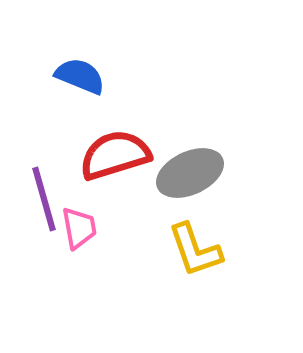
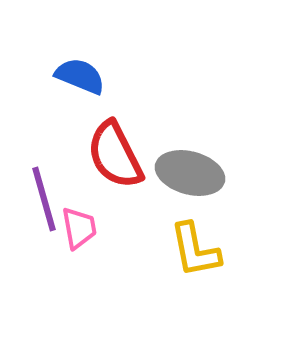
red semicircle: rotated 100 degrees counterclockwise
gray ellipse: rotated 40 degrees clockwise
yellow L-shape: rotated 8 degrees clockwise
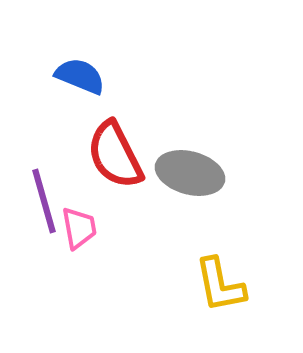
purple line: moved 2 px down
yellow L-shape: moved 25 px right, 35 px down
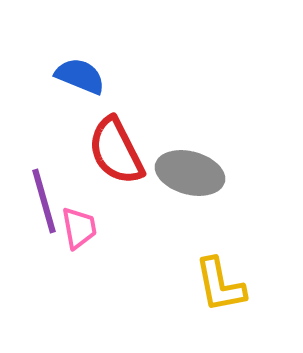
red semicircle: moved 1 px right, 4 px up
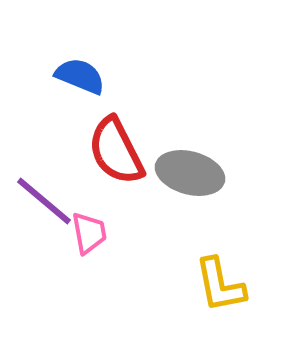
purple line: rotated 34 degrees counterclockwise
pink trapezoid: moved 10 px right, 5 px down
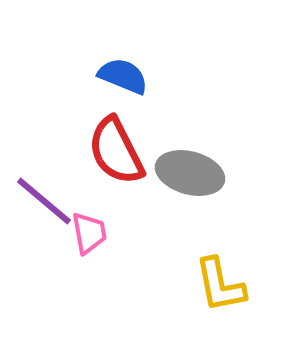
blue semicircle: moved 43 px right
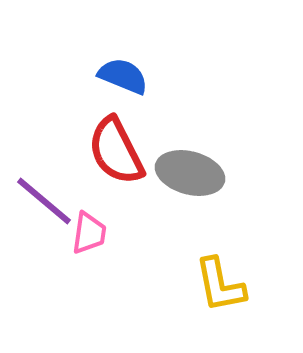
pink trapezoid: rotated 18 degrees clockwise
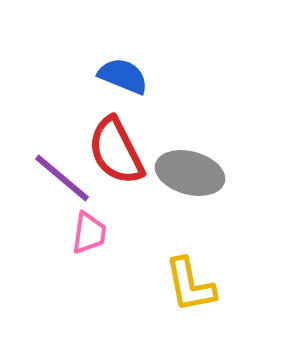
purple line: moved 18 px right, 23 px up
yellow L-shape: moved 30 px left
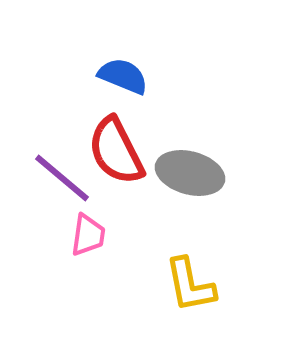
pink trapezoid: moved 1 px left, 2 px down
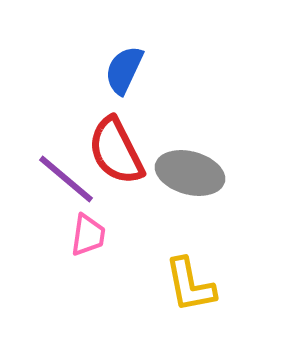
blue semicircle: moved 1 px right, 6 px up; rotated 87 degrees counterclockwise
purple line: moved 4 px right, 1 px down
